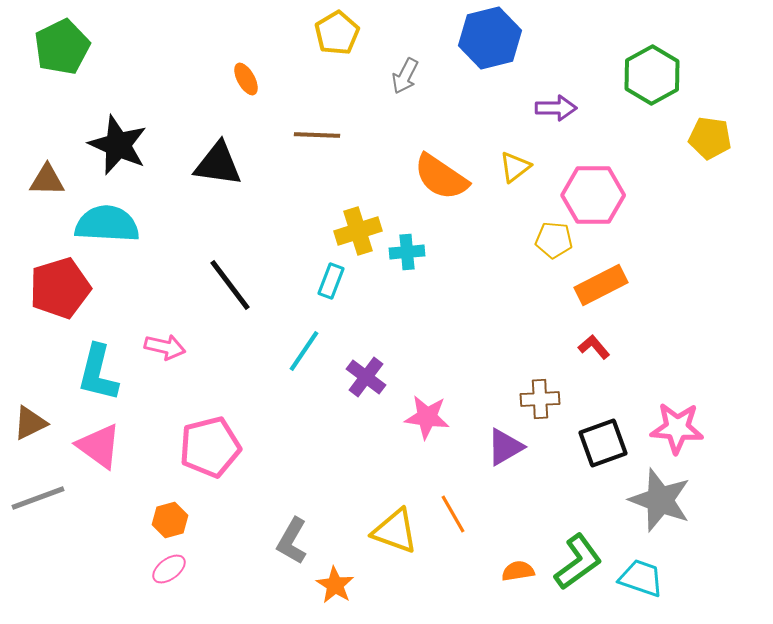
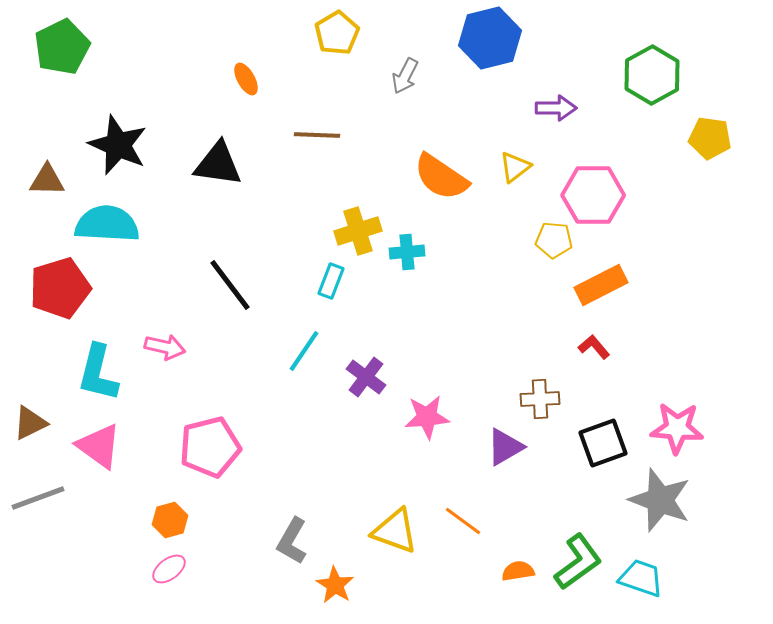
pink star at (427, 417): rotated 12 degrees counterclockwise
orange line at (453, 514): moved 10 px right, 7 px down; rotated 24 degrees counterclockwise
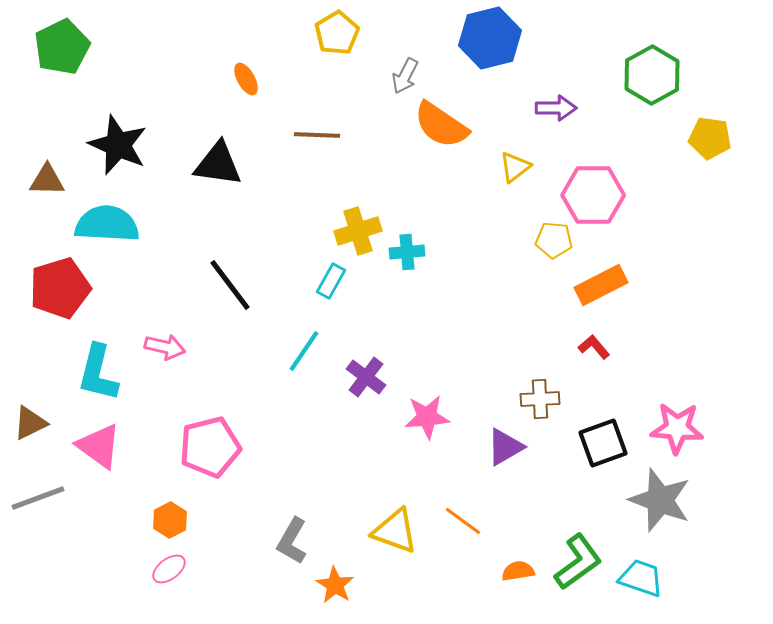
orange semicircle at (441, 177): moved 52 px up
cyan rectangle at (331, 281): rotated 8 degrees clockwise
orange hexagon at (170, 520): rotated 12 degrees counterclockwise
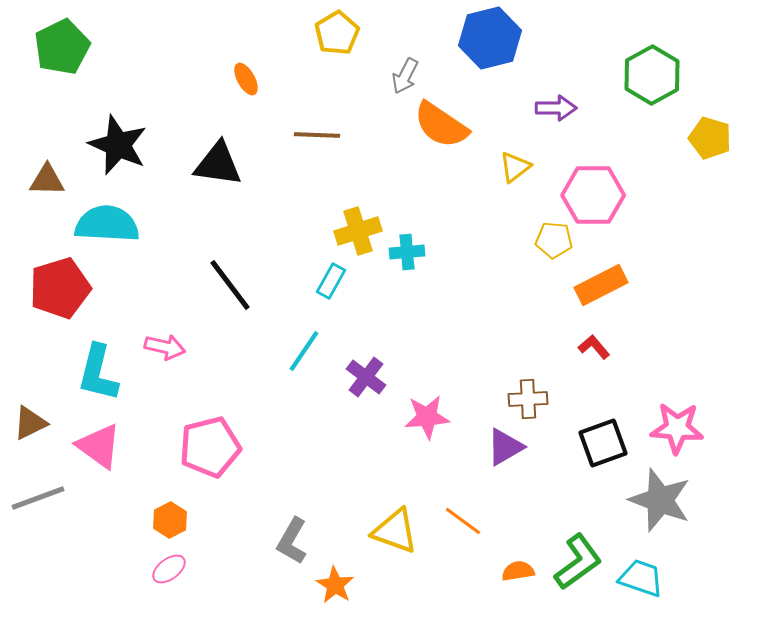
yellow pentagon at (710, 138): rotated 9 degrees clockwise
brown cross at (540, 399): moved 12 px left
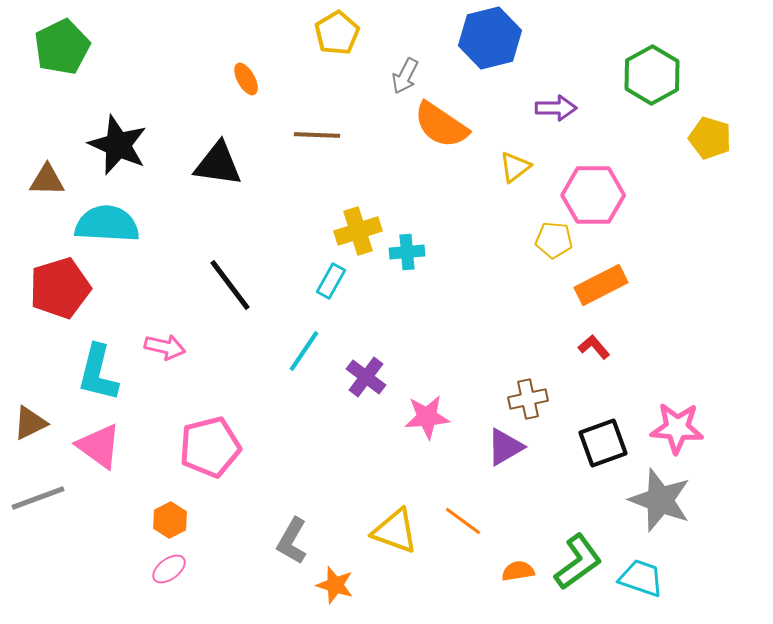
brown cross at (528, 399): rotated 9 degrees counterclockwise
orange star at (335, 585): rotated 15 degrees counterclockwise
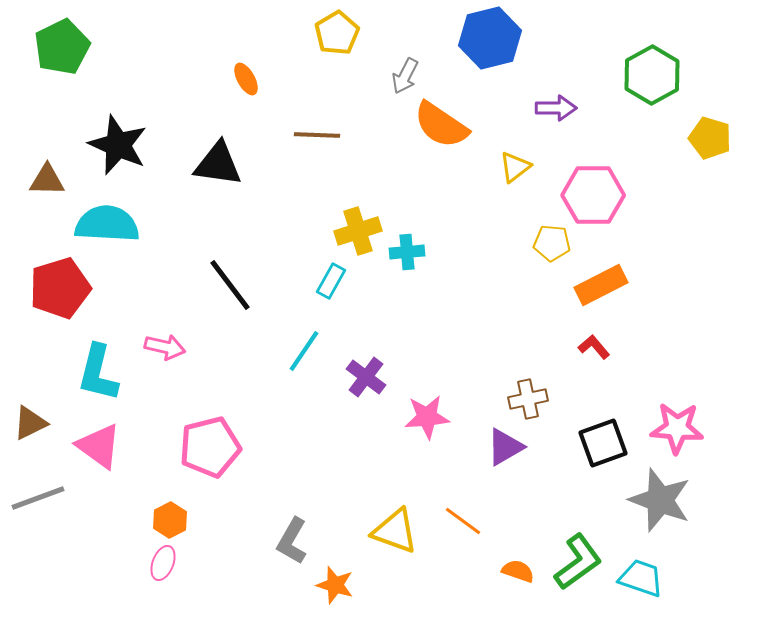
yellow pentagon at (554, 240): moved 2 px left, 3 px down
pink ellipse at (169, 569): moved 6 px left, 6 px up; rotated 32 degrees counterclockwise
orange semicircle at (518, 571): rotated 28 degrees clockwise
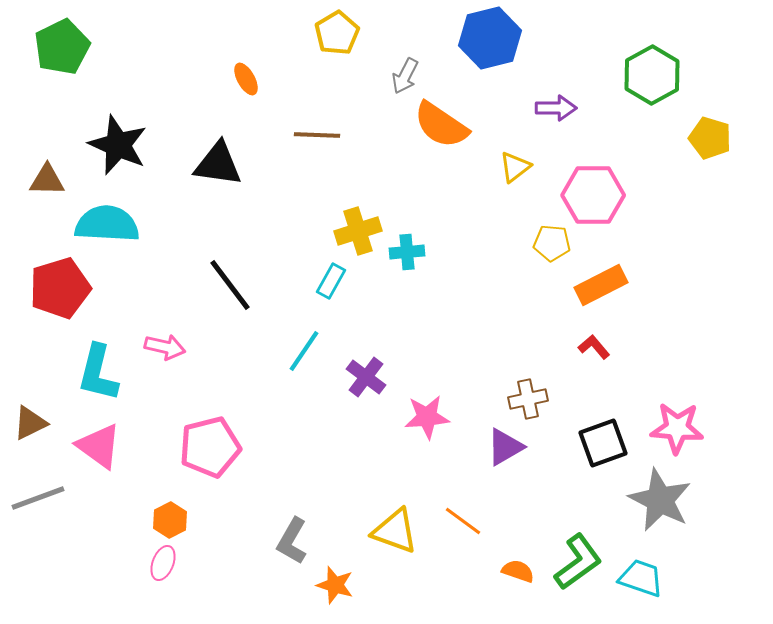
gray star at (660, 500): rotated 6 degrees clockwise
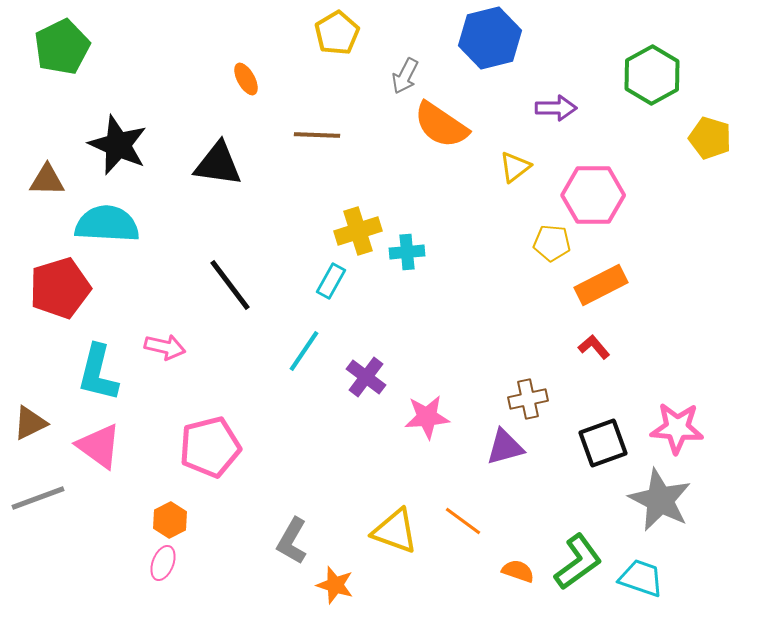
purple triangle at (505, 447): rotated 15 degrees clockwise
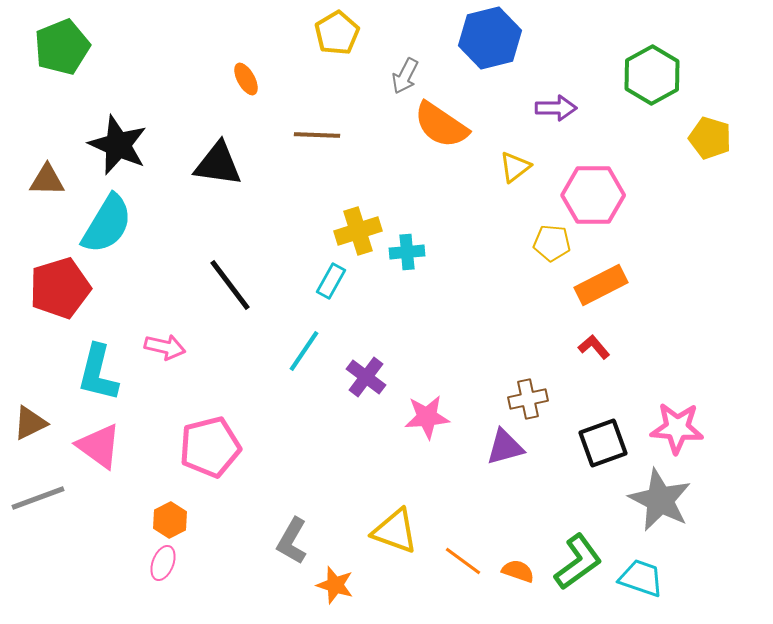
green pentagon at (62, 47): rotated 4 degrees clockwise
cyan semicircle at (107, 224): rotated 118 degrees clockwise
orange line at (463, 521): moved 40 px down
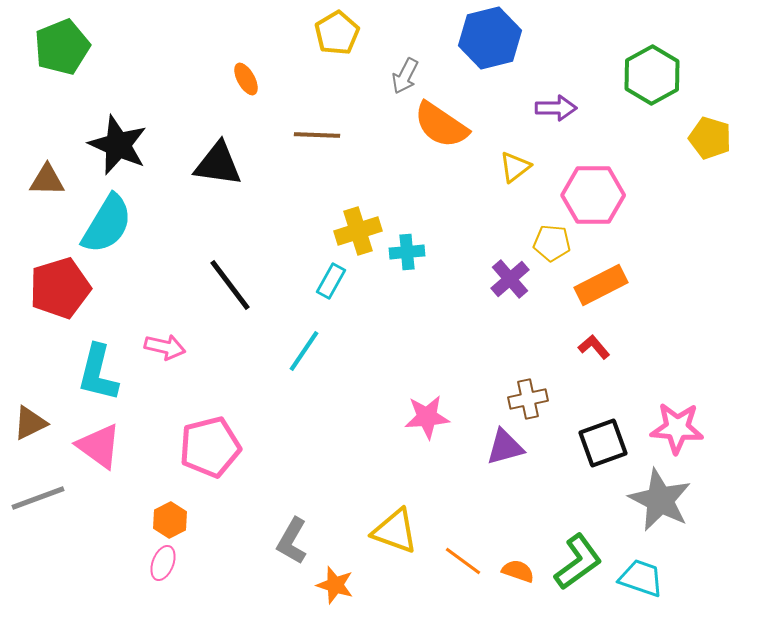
purple cross at (366, 377): moved 144 px right, 98 px up; rotated 12 degrees clockwise
